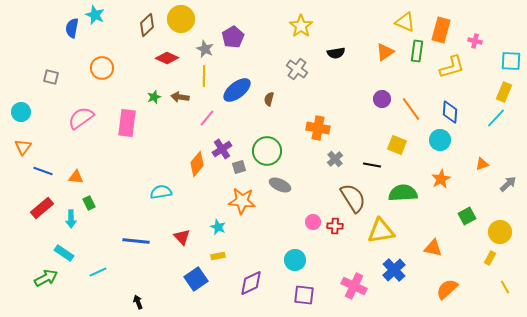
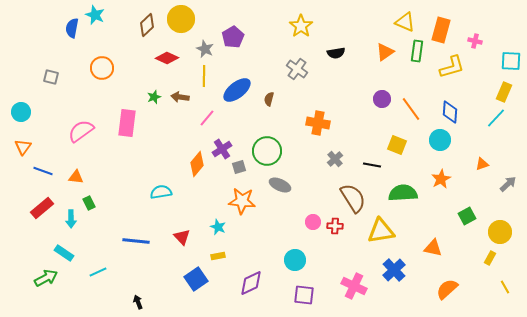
pink semicircle at (81, 118): moved 13 px down
orange cross at (318, 128): moved 5 px up
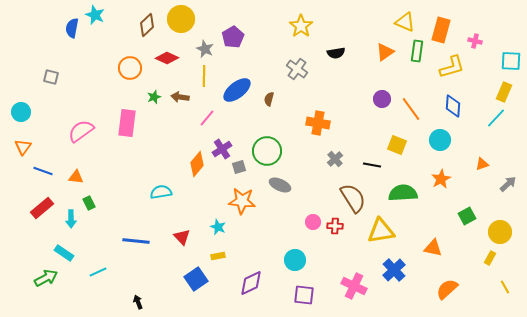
orange circle at (102, 68): moved 28 px right
blue diamond at (450, 112): moved 3 px right, 6 px up
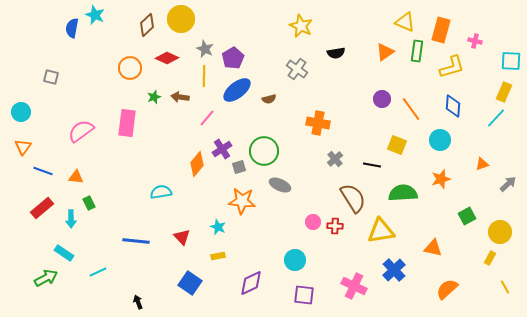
yellow star at (301, 26): rotated 10 degrees counterclockwise
purple pentagon at (233, 37): moved 21 px down
brown semicircle at (269, 99): rotated 120 degrees counterclockwise
green circle at (267, 151): moved 3 px left
orange star at (441, 179): rotated 12 degrees clockwise
blue square at (196, 279): moved 6 px left, 4 px down; rotated 20 degrees counterclockwise
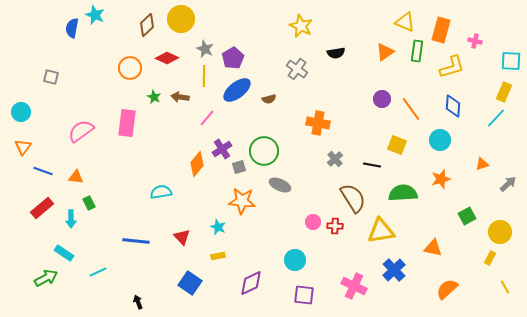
green star at (154, 97): rotated 24 degrees counterclockwise
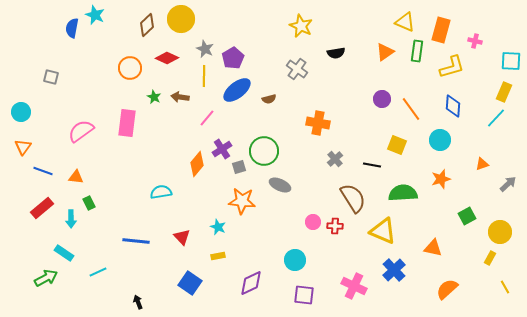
yellow triangle at (381, 231): moved 2 px right; rotated 32 degrees clockwise
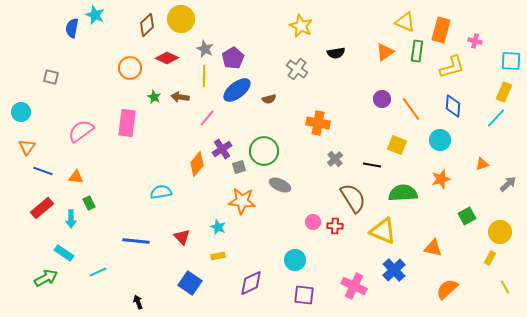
orange triangle at (23, 147): moved 4 px right
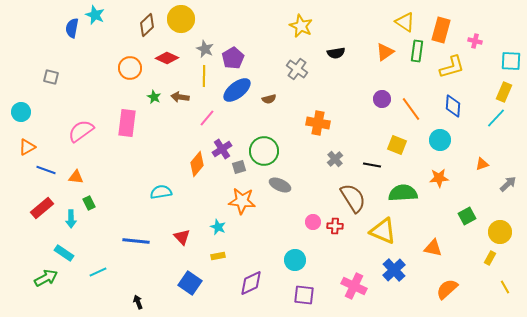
yellow triangle at (405, 22): rotated 10 degrees clockwise
orange triangle at (27, 147): rotated 24 degrees clockwise
blue line at (43, 171): moved 3 px right, 1 px up
orange star at (441, 179): moved 2 px left, 1 px up; rotated 12 degrees clockwise
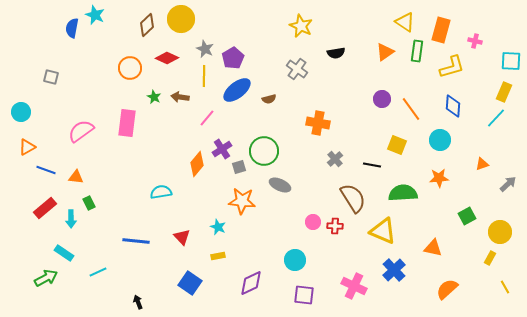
red rectangle at (42, 208): moved 3 px right
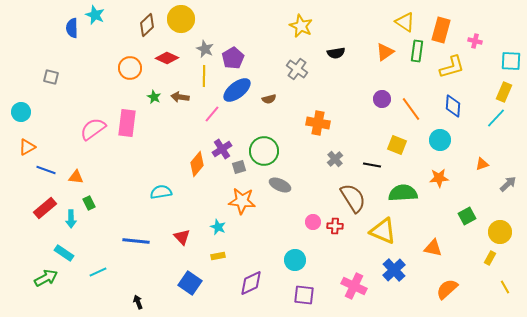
blue semicircle at (72, 28): rotated 12 degrees counterclockwise
pink line at (207, 118): moved 5 px right, 4 px up
pink semicircle at (81, 131): moved 12 px right, 2 px up
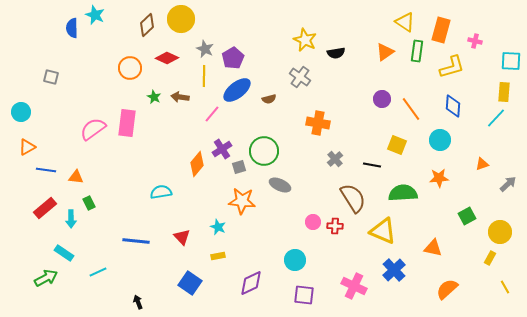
yellow star at (301, 26): moved 4 px right, 14 px down
gray cross at (297, 69): moved 3 px right, 8 px down
yellow rectangle at (504, 92): rotated 18 degrees counterclockwise
blue line at (46, 170): rotated 12 degrees counterclockwise
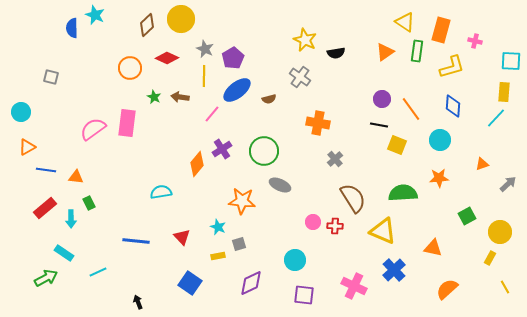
black line at (372, 165): moved 7 px right, 40 px up
gray square at (239, 167): moved 77 px down
